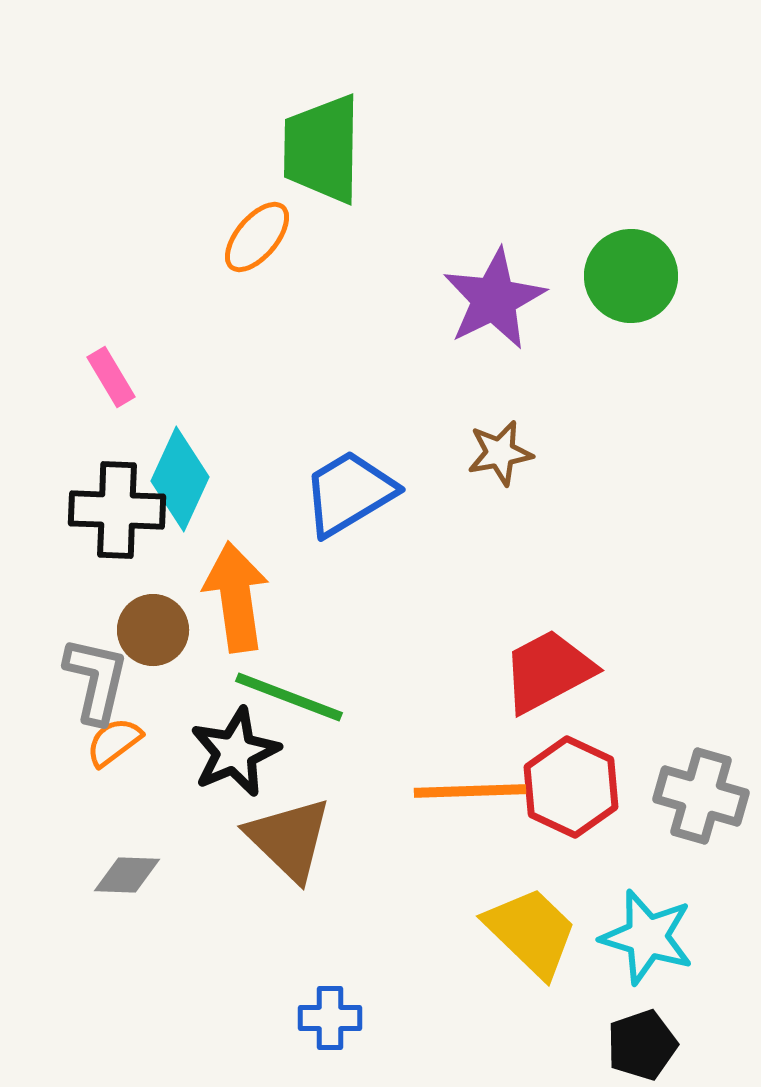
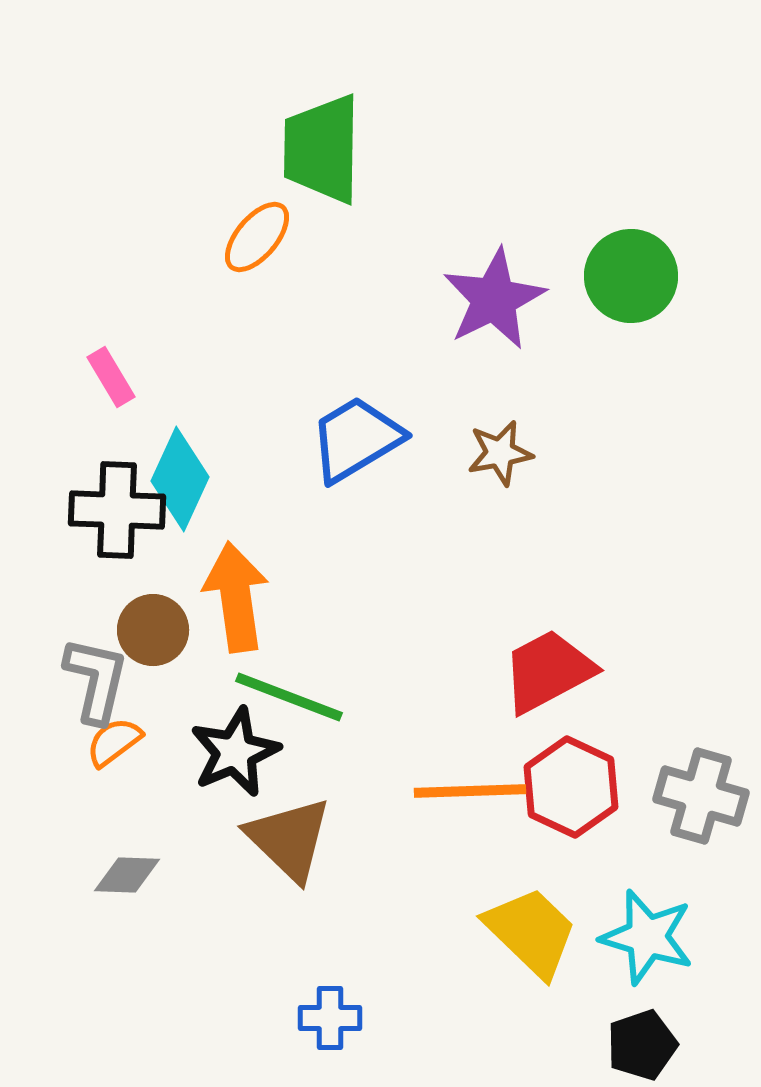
blue trapezoid: moved 7 px right, 54 px up
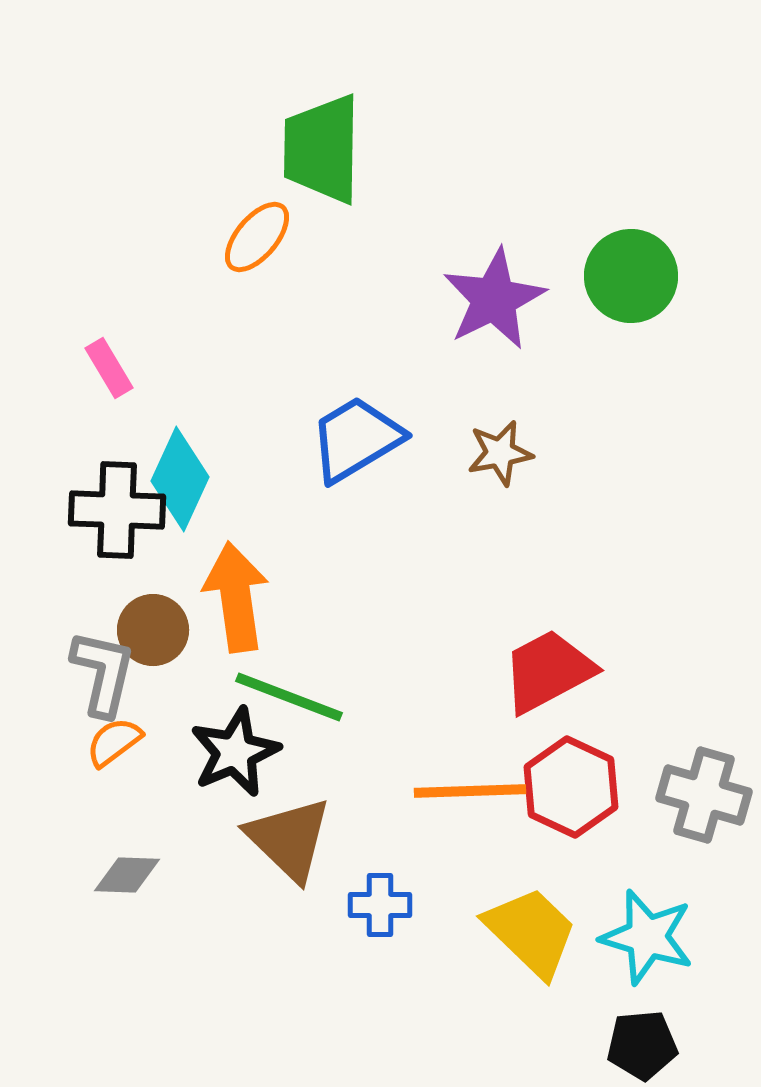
pink rectangle: moved 2 px left, 9 px up
gray L-shape: moved 7 px right, 7 px up
gray cross: moved 3 px right, 1 px up
blue cross: moved 50 px right, 113 px up
black pentagon: rotated 14 degrees clockwise
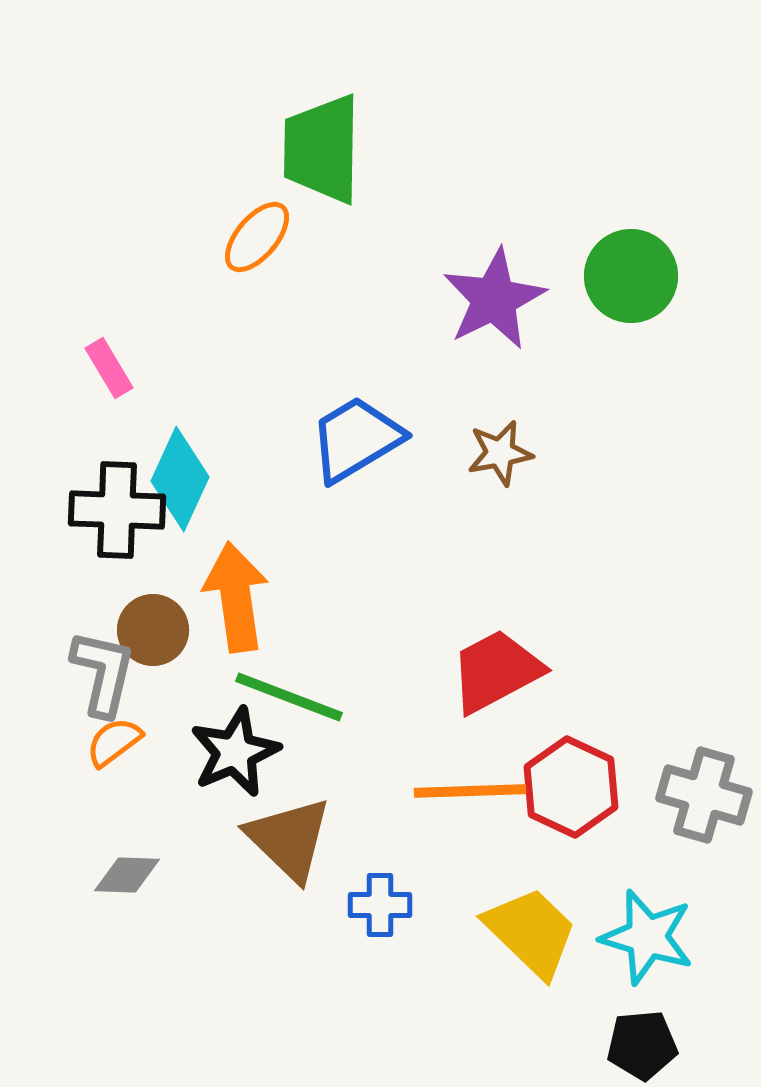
red trapezoid: moved 52 px left
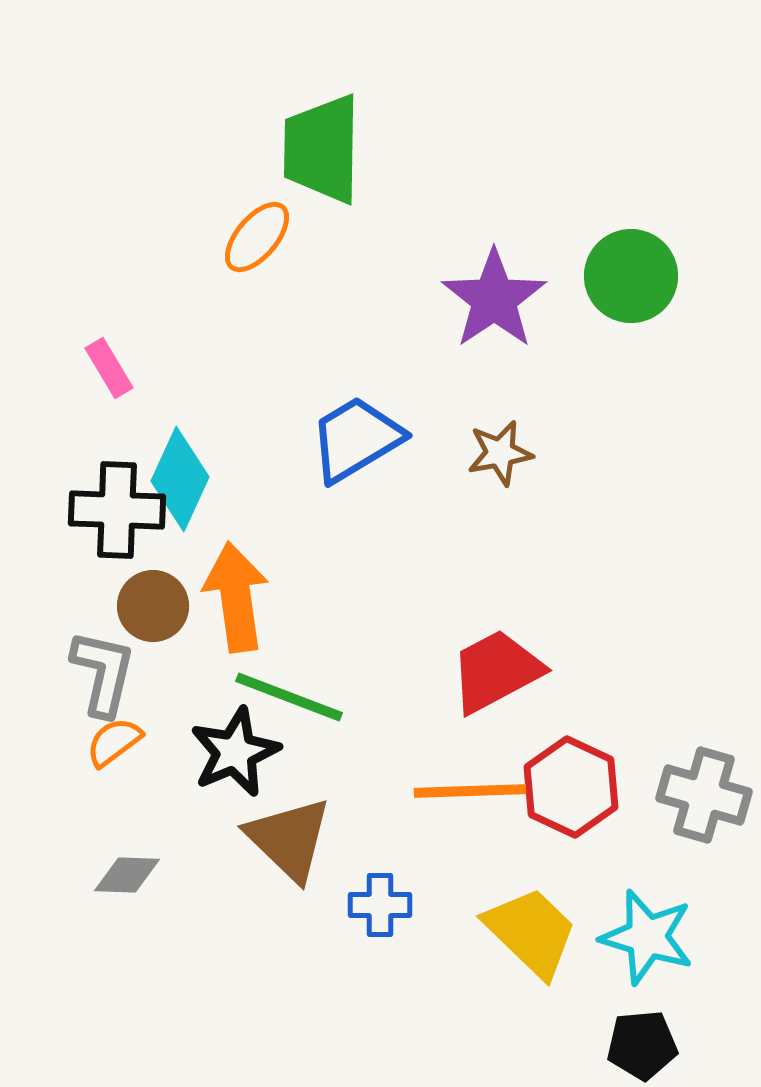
purple star: rotated 8 degrees counterclockwise
brown circle: moved 24 px up
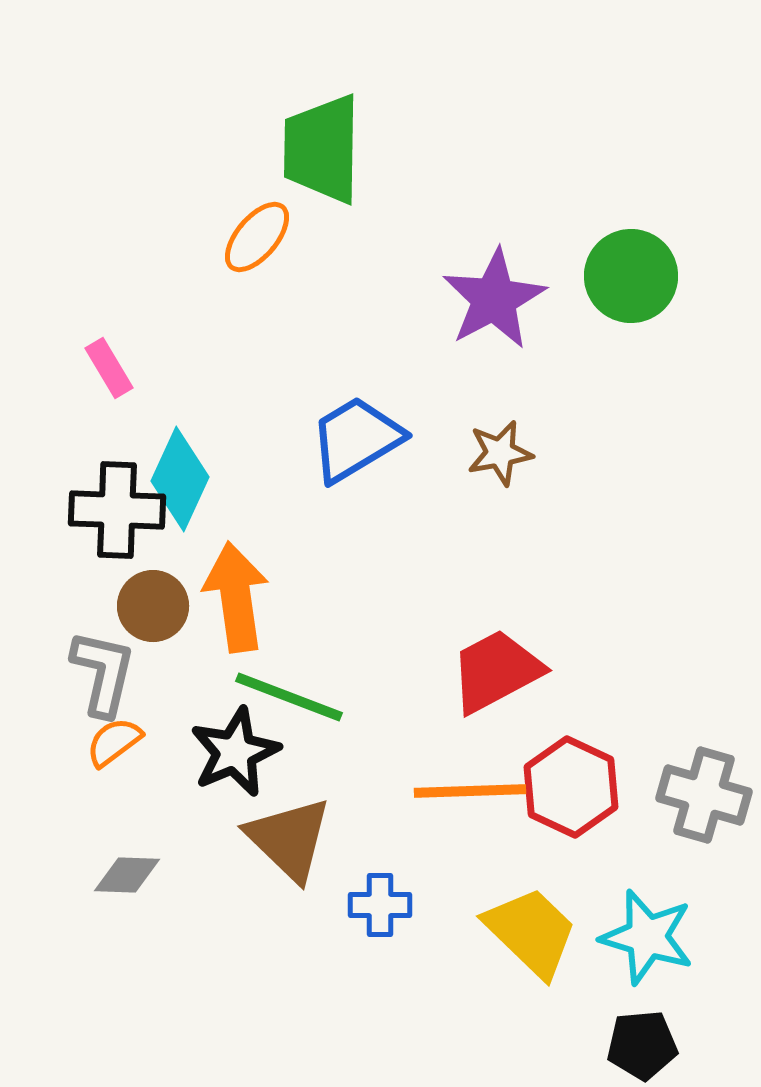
purple star: rotated 6 degrees clockwise
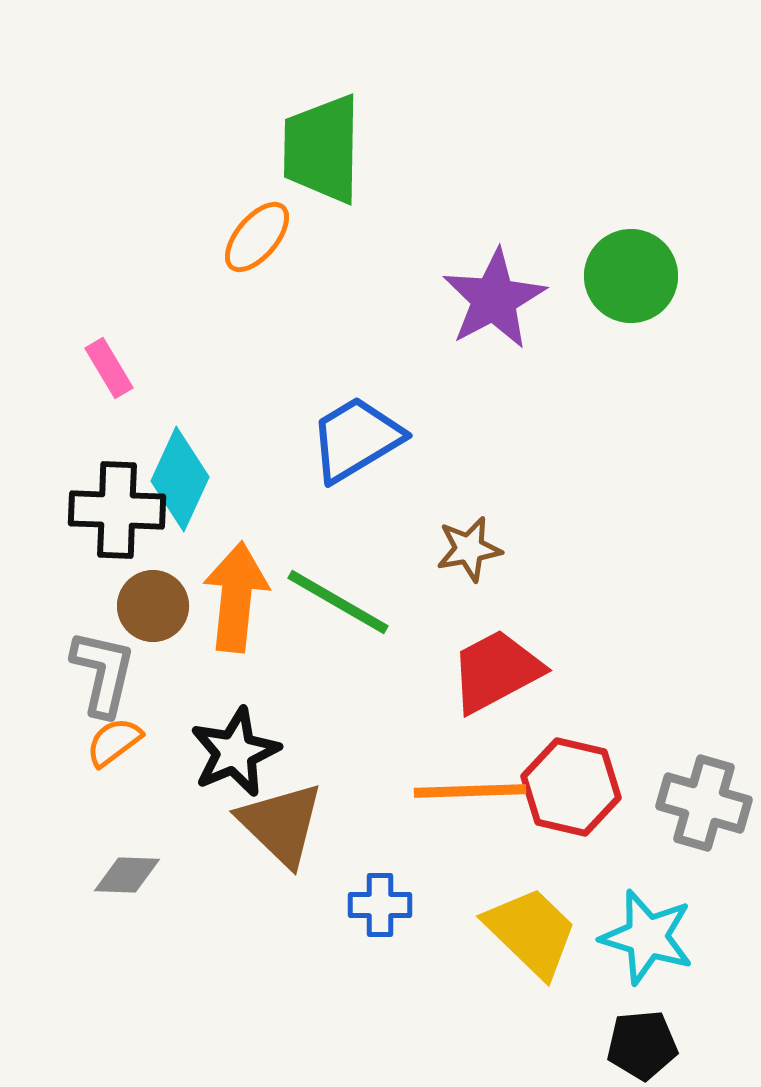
brown star: moved 31 px left, 96 px down
orange arrow: rotated 14 degrees clockwise
green line: moved 49 px right, 95 px up; rotated 9 degrees clockwise
red hexagon: rotated 12 degrees counterclockwise
gray cross: moved 8 px down
brown triangle: moved 8 px left, 15 px up
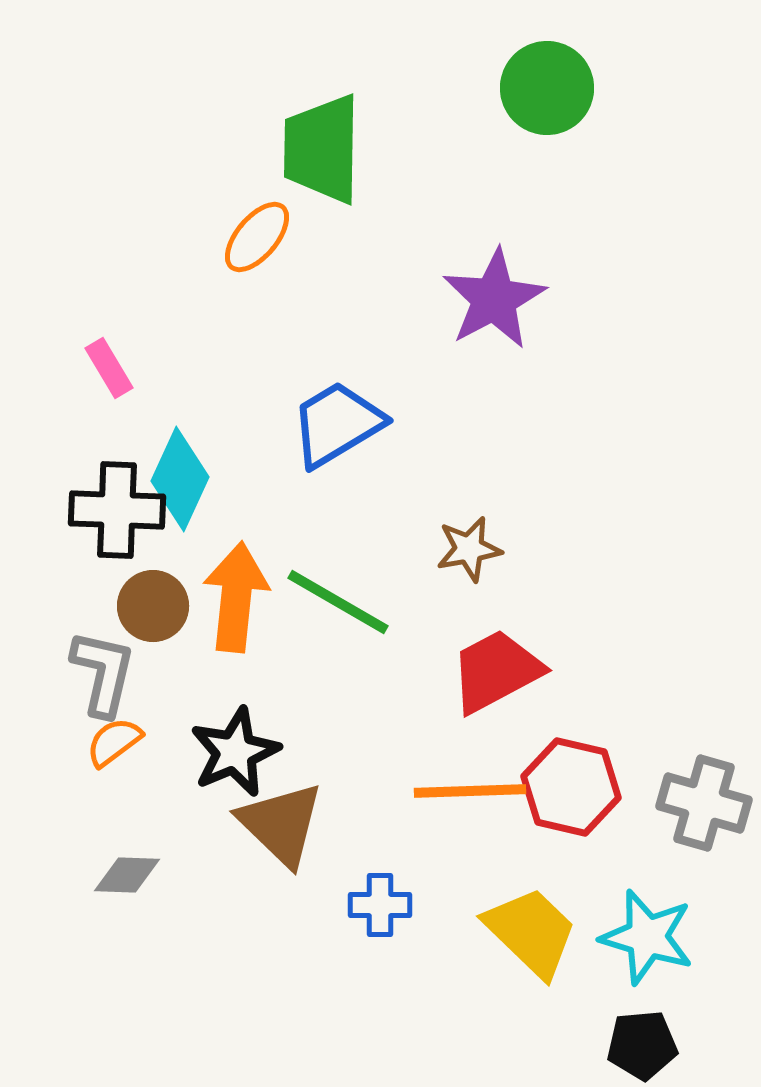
green circle: moved 84 px left, 188 px up
blue trapezoid: moved 19 px left, 15 px up
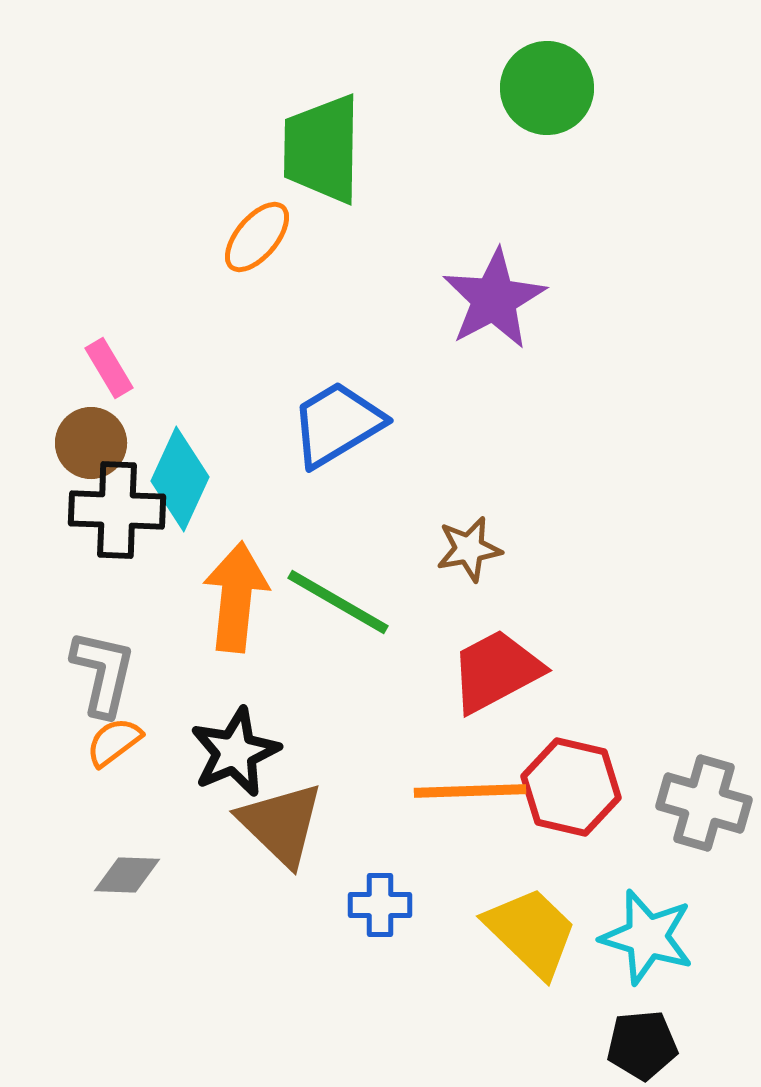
brown circle: moved 62 px left, 163 px up
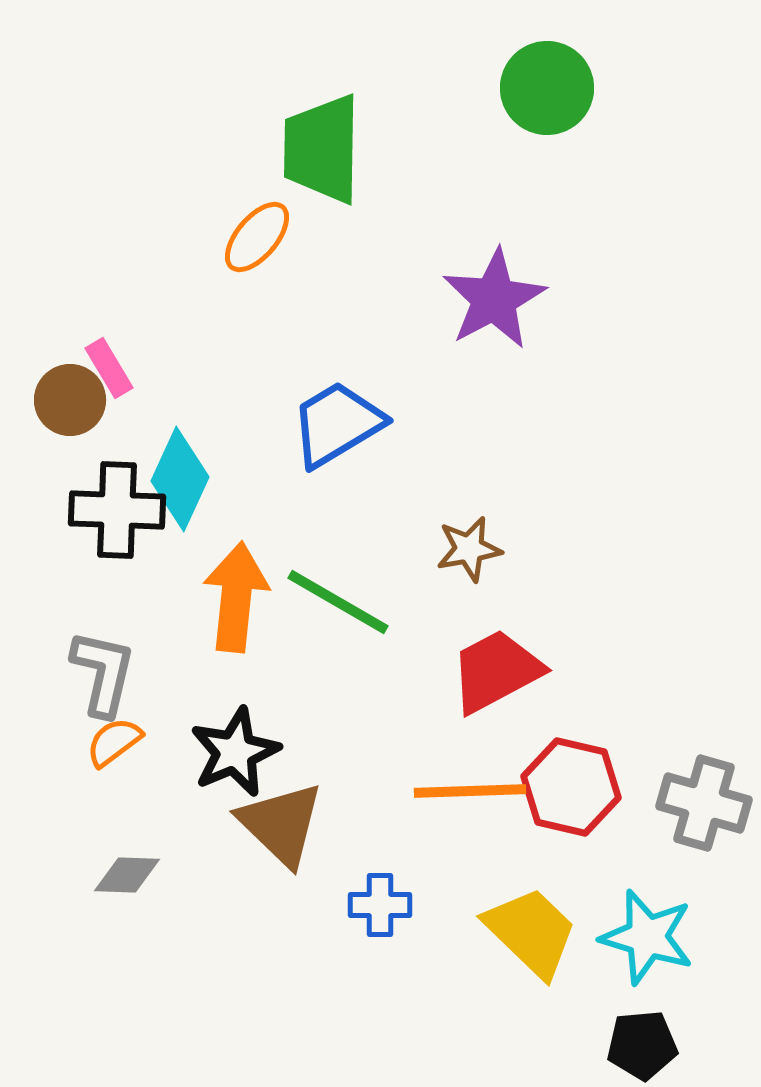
brown circle: moved 21 px left, 43 px up
